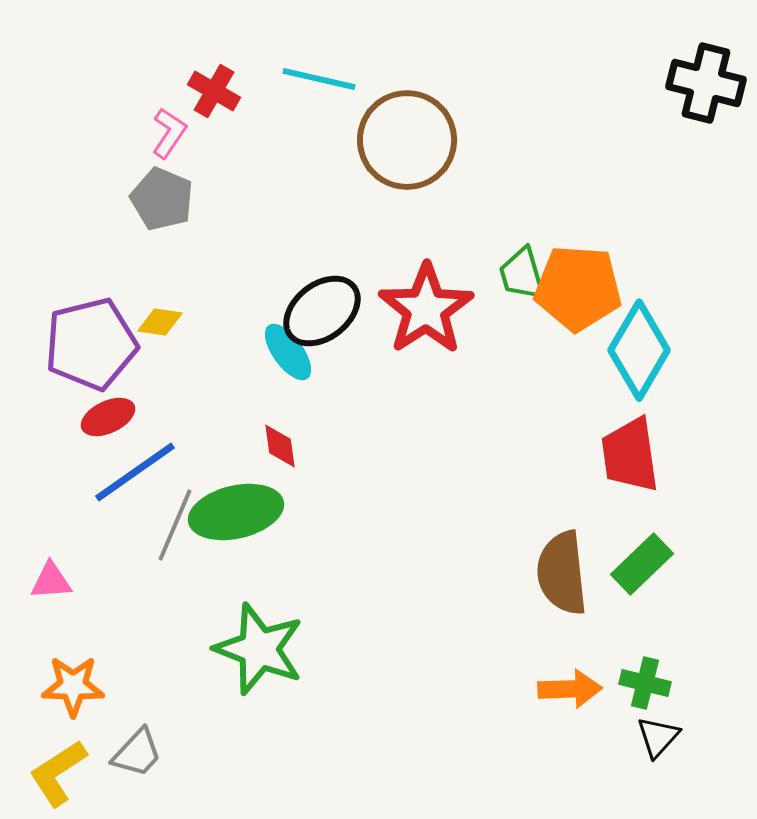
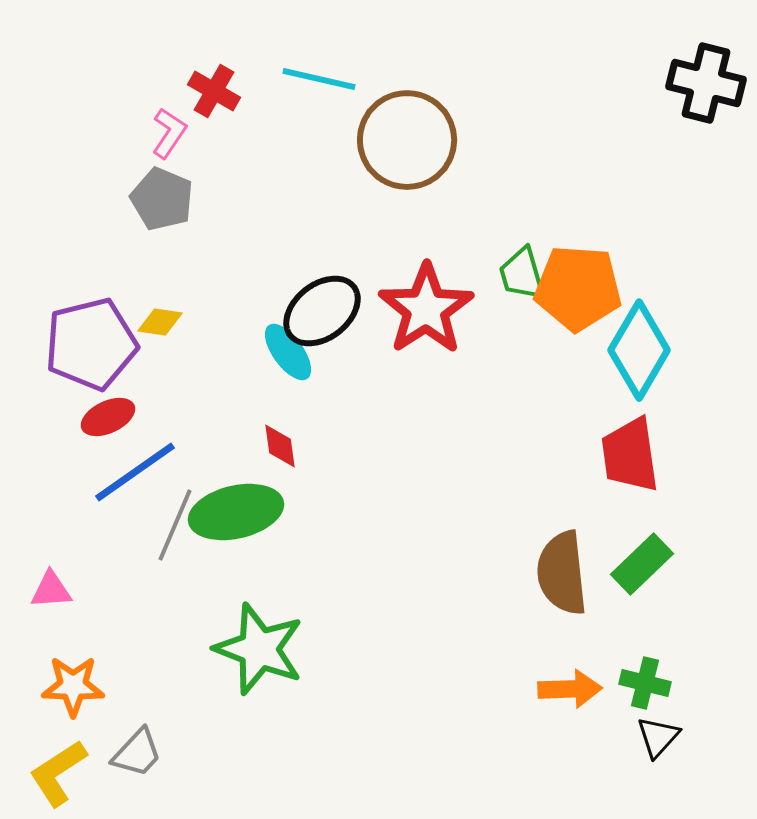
pink triangle: moved 9 px down
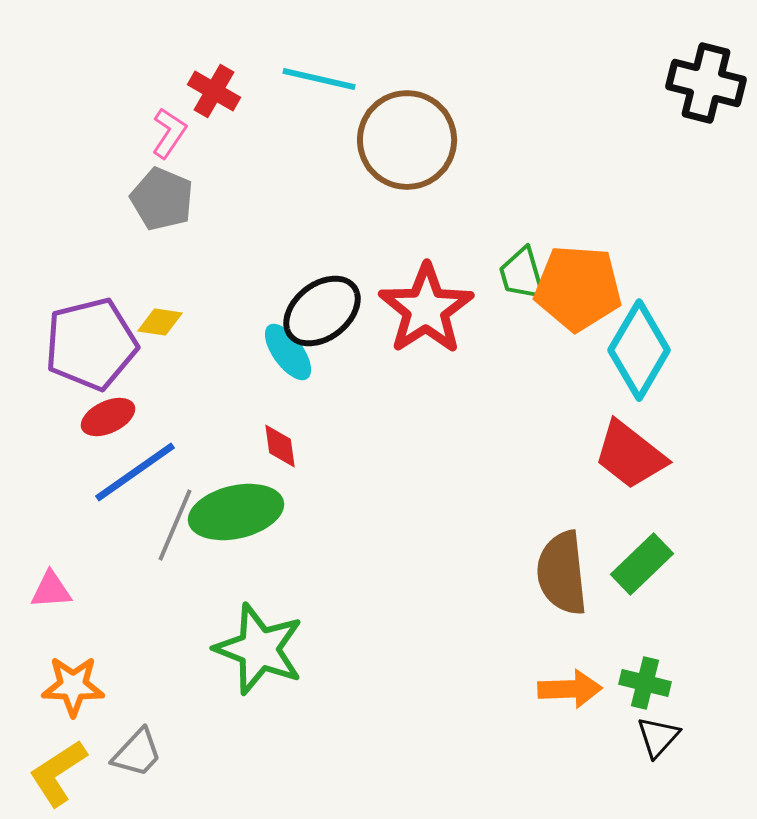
red trapezoid: rotated 44 degrees counterclockwise
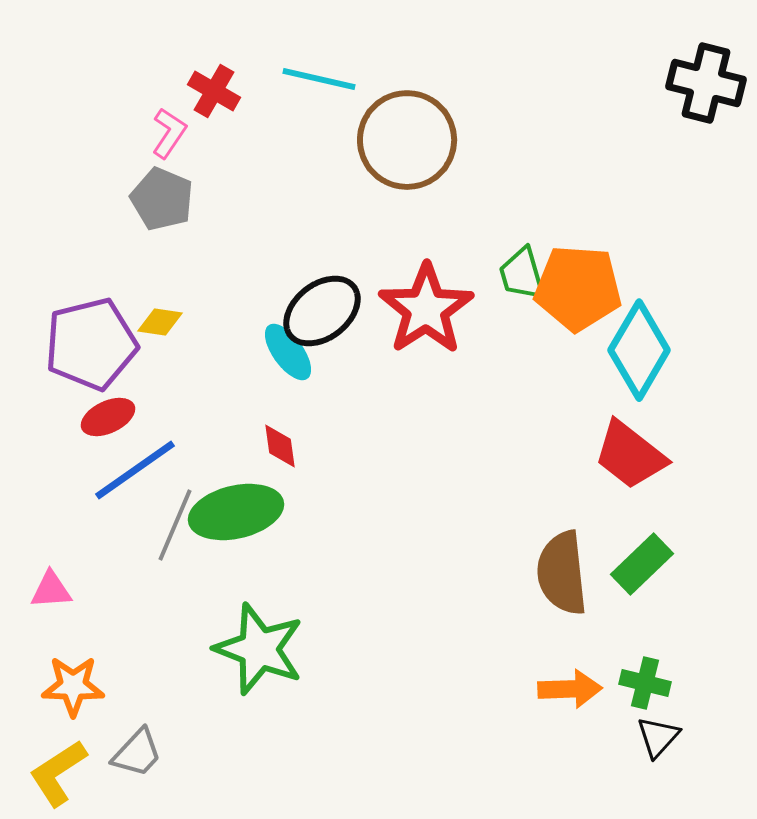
blue line: moved 2 px up
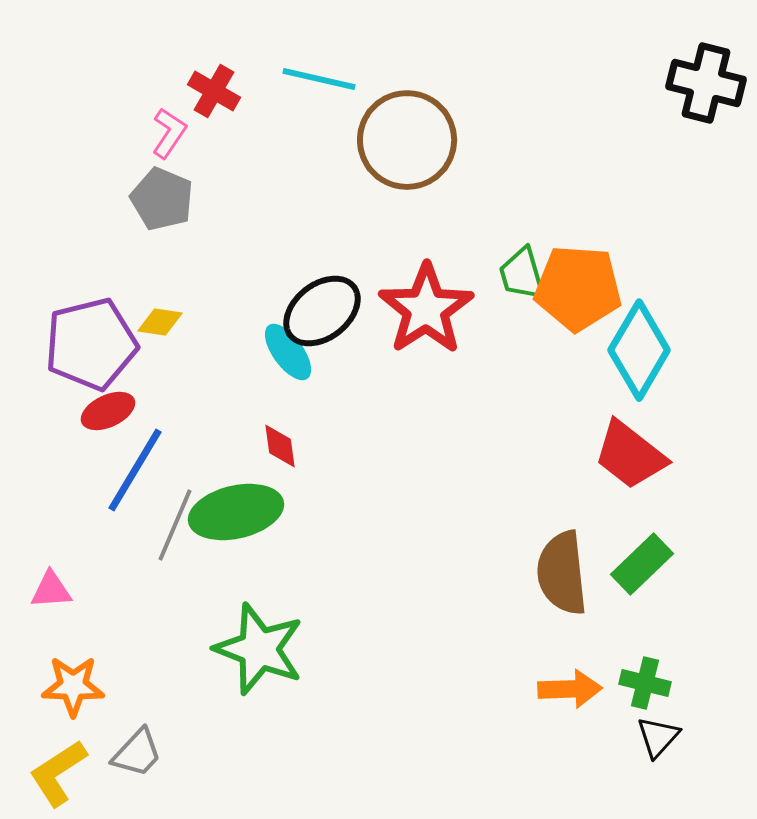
red ellipse: moved 6 px up
blue line: rotated 24 degrees counterclockwise
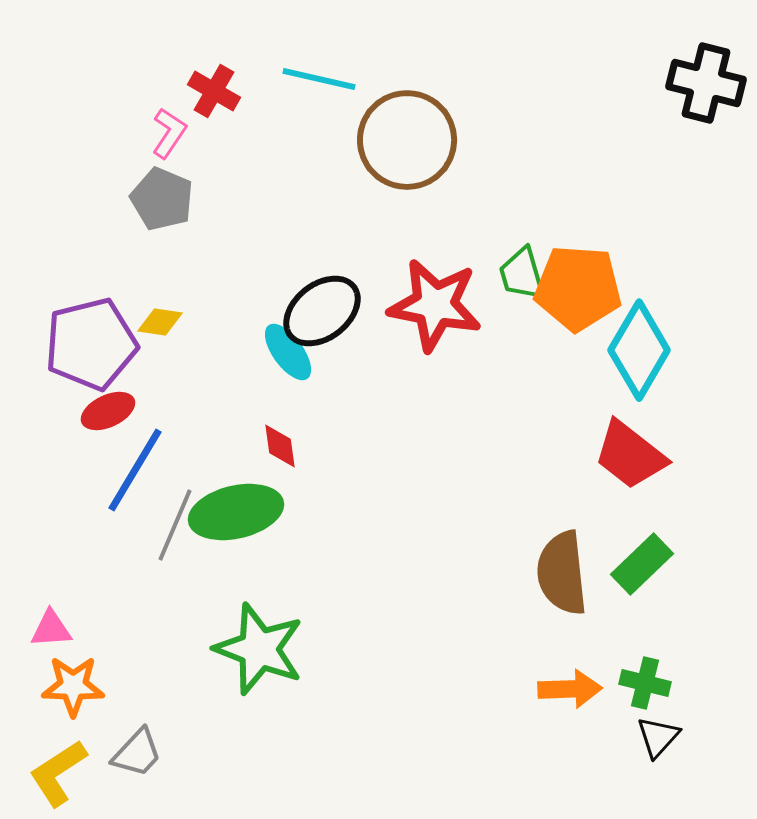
red star: moved 9 px right, 4 px up; rotated 28 degrees counterclockwise
pink triangle: moved 39 px down
